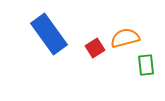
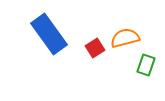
green rectangle: rotated 25 degrees clockwise
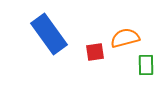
red square: moved 4 px down; rotated 24 degrees clockwise
green rectangle: rotated 20 degrees counterclockwise
